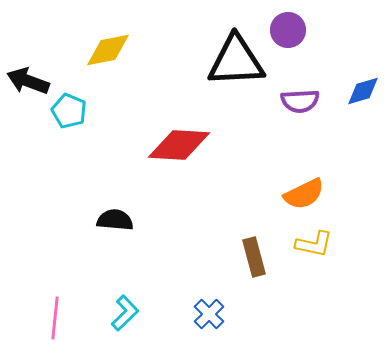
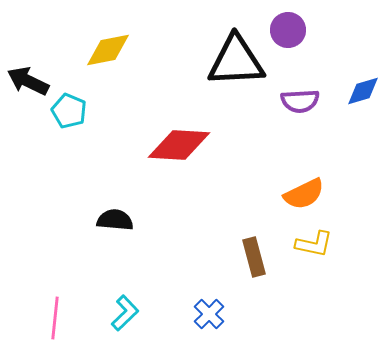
black arrow: rotated 6 degrees clockwise
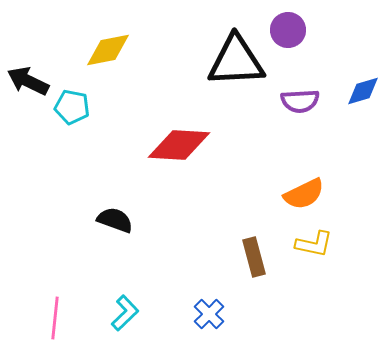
cyan pentagon: moved 3 px right, 4 px up; rotated 12 degrees counterclockwise
black semicircle: rotated 15 degrees clockwise
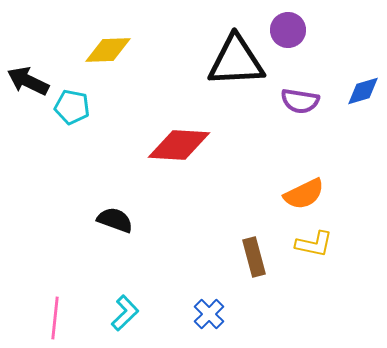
yellow diamond: rotated 9 degrees clockwise
purple semicircle: rotated 12 degrees clockwise
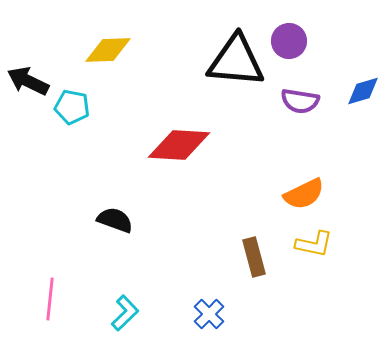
purple circle: moved 1 px right, 11 px down
black triangle: rotated 8 degrees clockwise
pink line: moved 5 px left, 19 px up
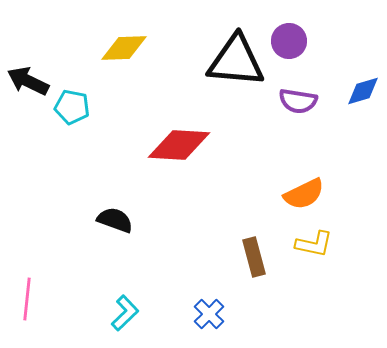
yellow diamond: moved 16 px right, 2 px up
purple semicircle: moved 2 px left
pink line: moved 23 px left
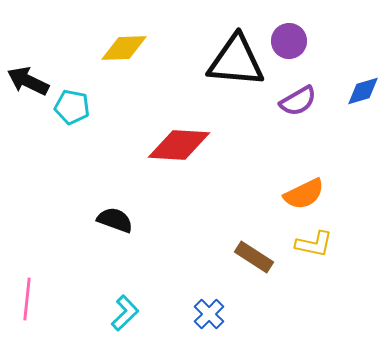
purple semicircle: rotated 39 degrees counterclockwise
brown rectangle: rotated 42 degrees counterclockwise
